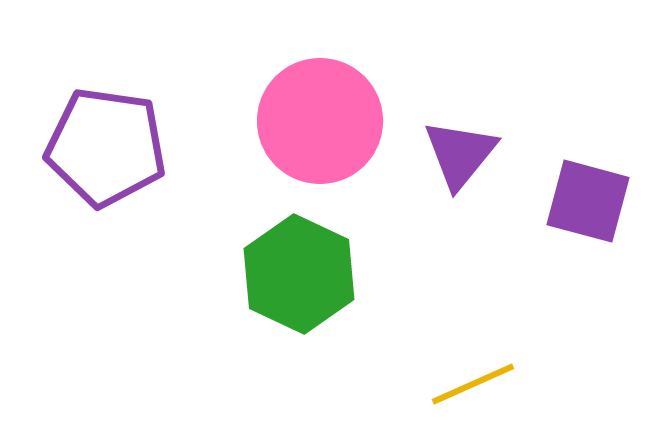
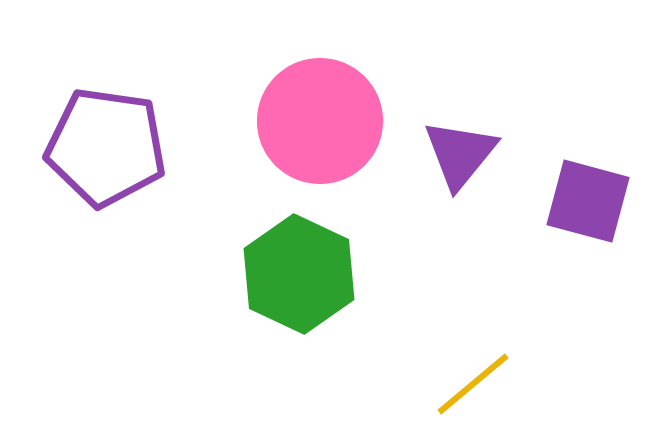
yellow line: rotated 16 degrees counterclockwise
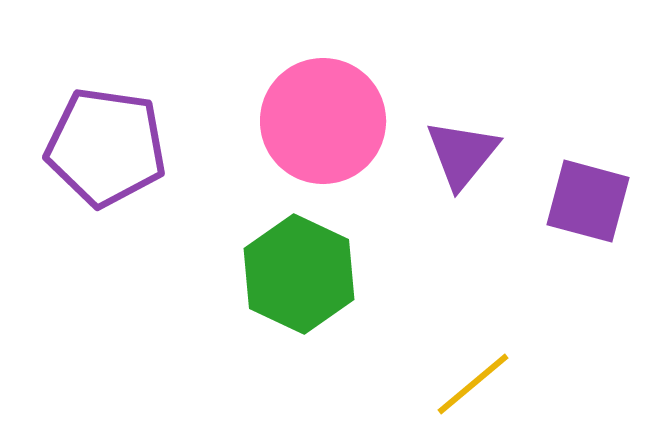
pink circle: moved 3 px right
purple triangle: moved 2 px right
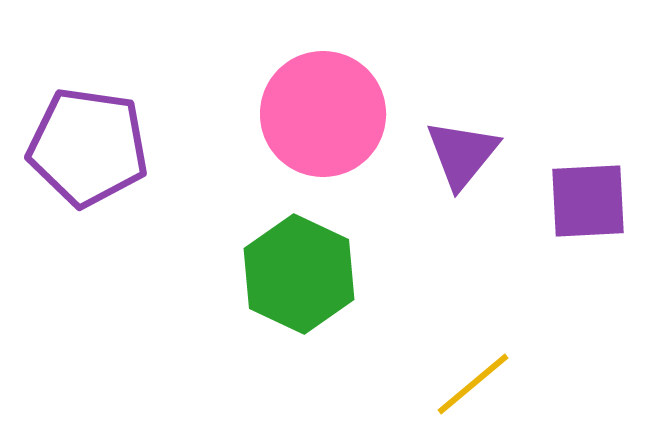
pink circle: moved 7 px up
purple pentagon: moved 18 px left
purple square: rotated 18 degrees counterclockwise
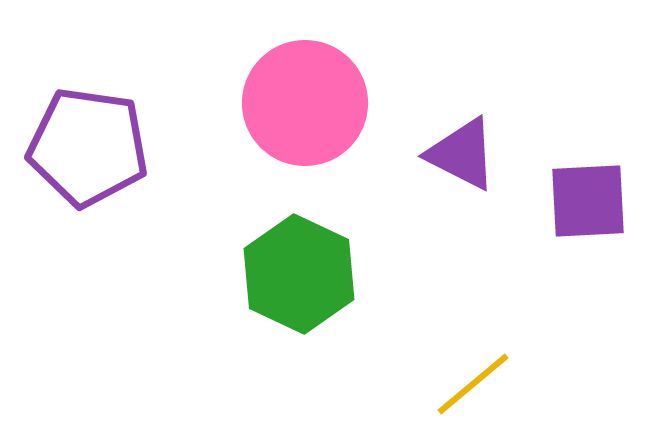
pink circle: moved 18 px left, 11 px up
purple triangle: rotated 42 degrees counterclockwise
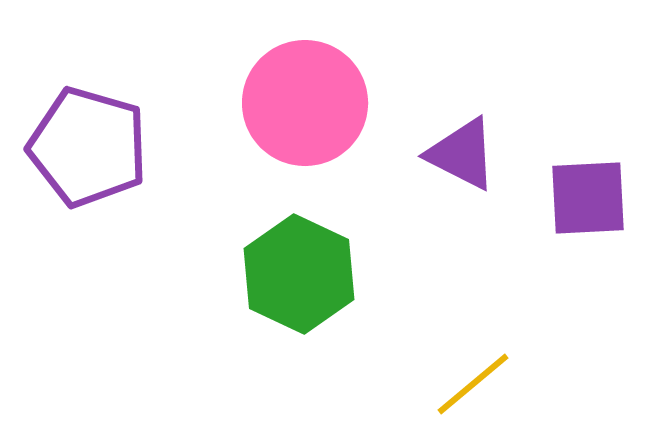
purple pentagon: rotated 8 degrees clockwise
purple square: moved 3 px up
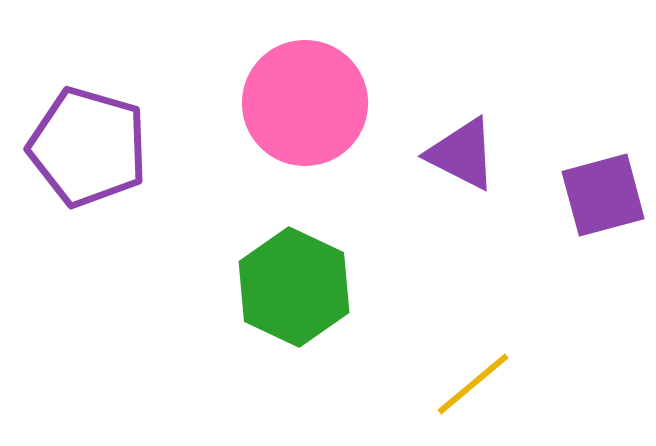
purple square: moved 15 px right, 3 px up; rotated 12 degrees counterclockwise
green hexagon: moved 5 px left, 13 px down
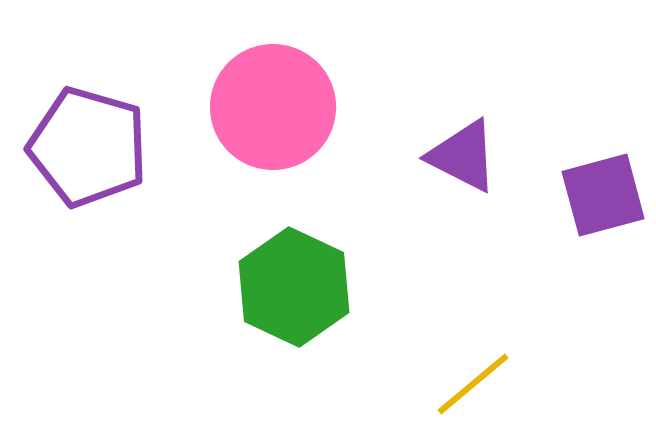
pink circle: moved 32 px left, 4 px down
purple triangle: moved 1 px right, 2 px down
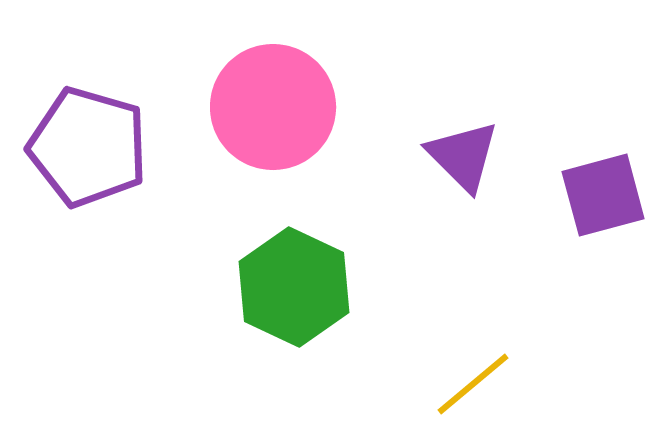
purple triangle: rotated 18 degrees clockwise
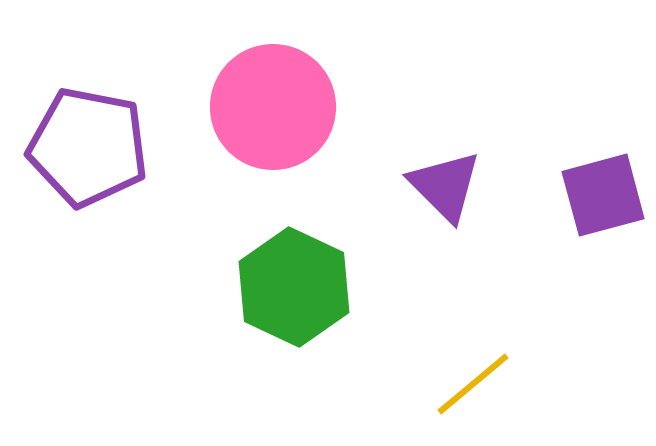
purple pentagon: rotated 5 degrees counterclockwise
purple triangle: moved 18 px left, 30 px down
